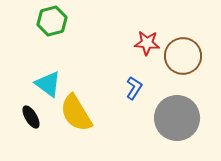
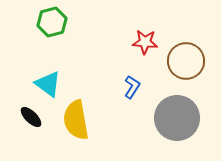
green hexagon: moved 1 px down
red star: moved 2 px left, 1 px up
brown circle: moved 3 px right, 5 px down
blue L-shape: moved 2 px left, 1 px up
yellow semicircle: moved 7 px down; rotated 21 degrees clockwise
black ellipse: rotated 15 degrees counterclockwise
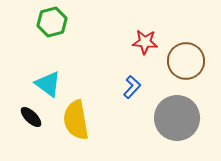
blue L-shape: rotated 10 degrees clockwise
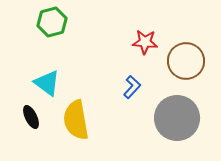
cyan triangle: moved 1 px left, 1 px up
black ellipse: rotated 20 degrees clockwise
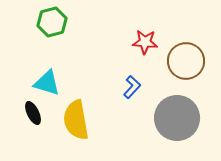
cyan triangle: rotated 20 degrees counterclockwise
black ellipse: moved 2 px right, 4 px up
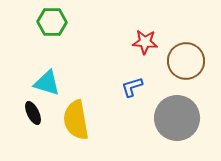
green hexagon: rotated 16 degrees clockwise
blue L-shape: rotated 150 degrees counterclockwise
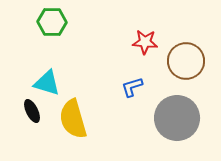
black ellipse: moved 1 px left, 2 px up
yellow semicircle: moved 3 px left, 1 px up; rotated 6 degrees counterclockwise
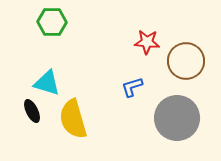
red star: moved 2 px right
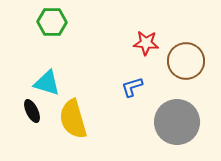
red star: moved 1 px left, 1 px down
gray circle: moved 4 px down
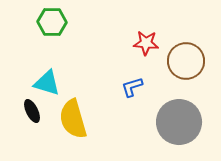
gray circle: moved 2 px right
